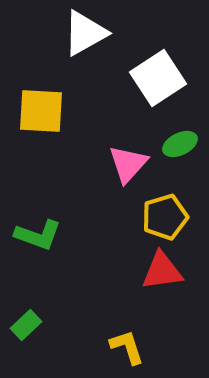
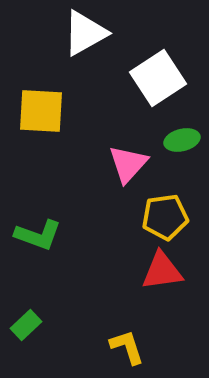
green ellipse: moved 2 px right, 4 px up; rotated 12 degrees clockwise
yellow pentagon: rotated 9 degrees clockwise
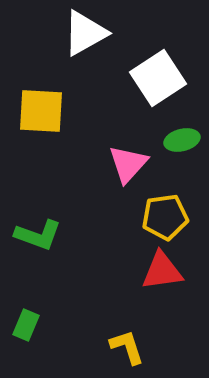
green rectangle: rotated 24 degrees counterclockwise
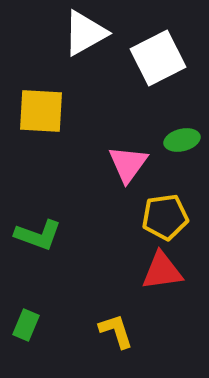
white square: moved 20 px up; rotated 6 degrees clockwise
pink triangle: rotated 6 degrees counterclockwise
yellow L-shape: moved 11 px left, 16 px up
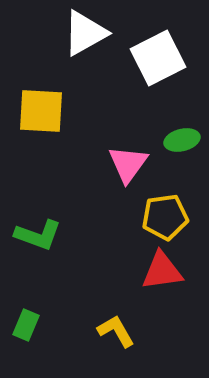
yellow L-shape: rotated 12 degrees counterclockwise
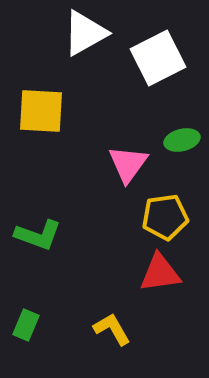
red triangle: moved 2 px left, 2 px down
yellow L-shape: moved 4 px left, 2 px up
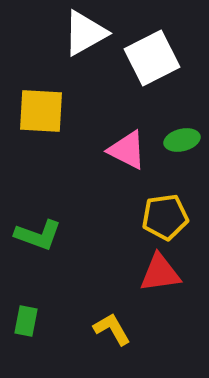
white square: moved 6 px left
pink triangle: moved 1 px left, 14 px up; rotated 39 degrees counterclockwise
green rectangle: moved 4 px up; rotated 12 degrees counterclockwise
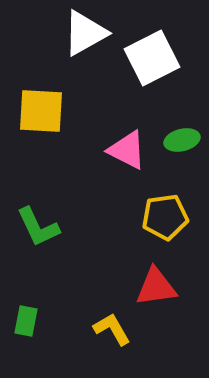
green L-shape: moved 8 px up; rotated 45 degrees clockwise
red triangle: moved 4 px left, 14 px down
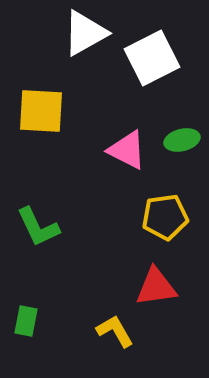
yellow L-shape: moved 3 px right, 2 px down
